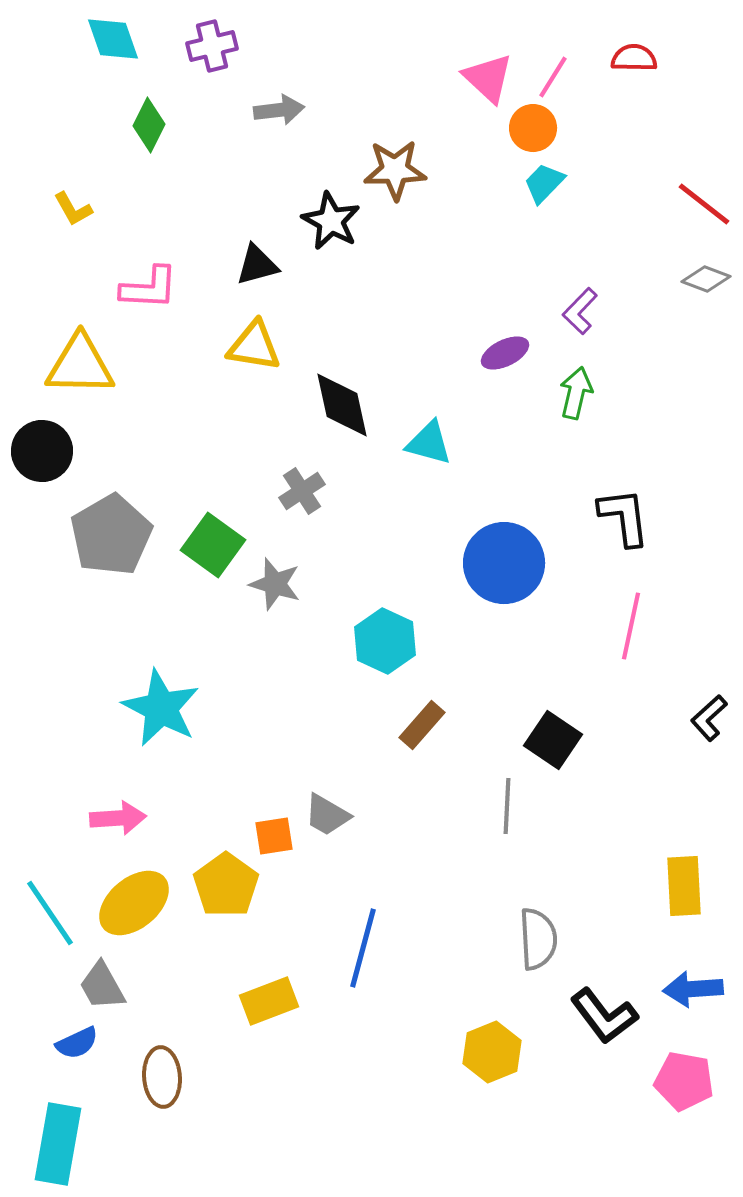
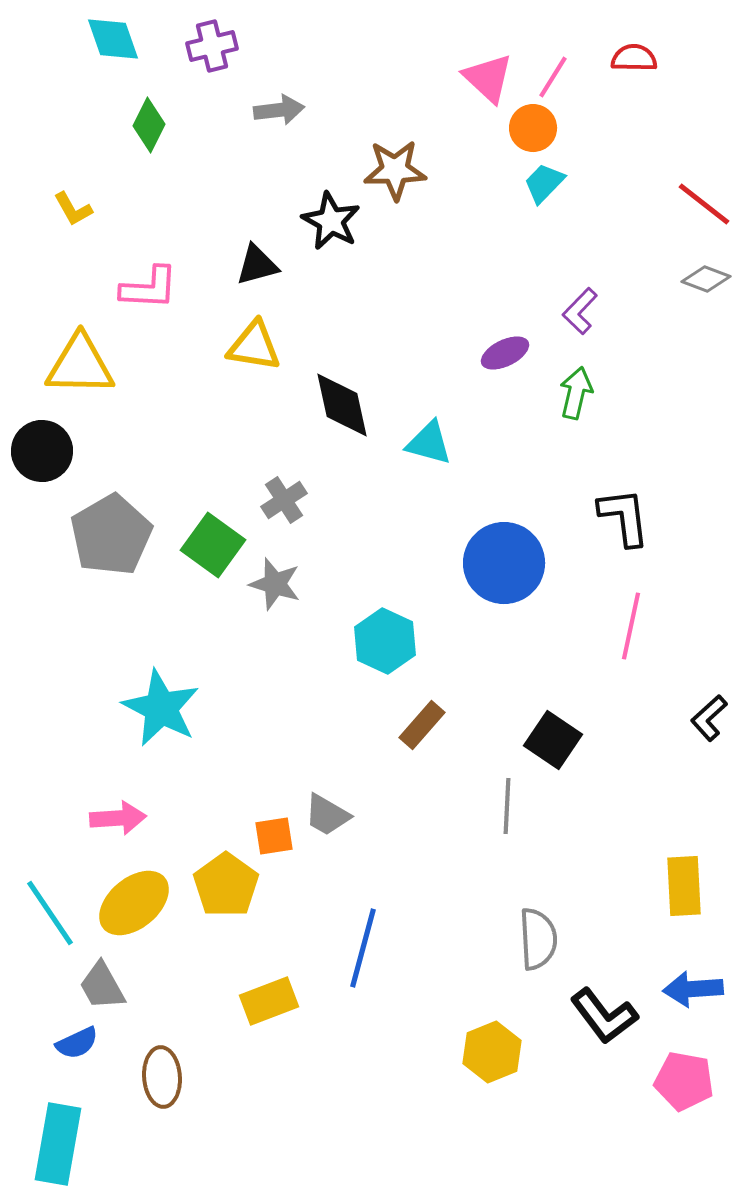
gray cross at (302, 491): moved 18 px left, 9 px down
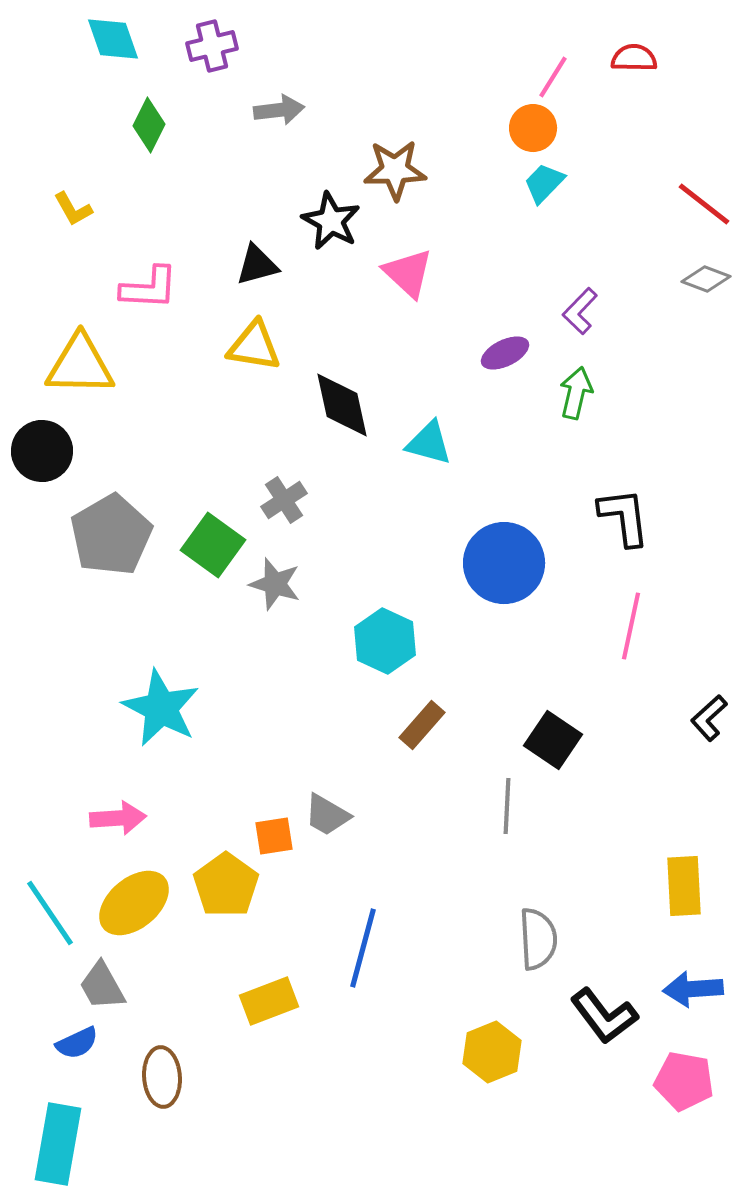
pink triangle at (488, 78): moved 80 px left, 195 px down
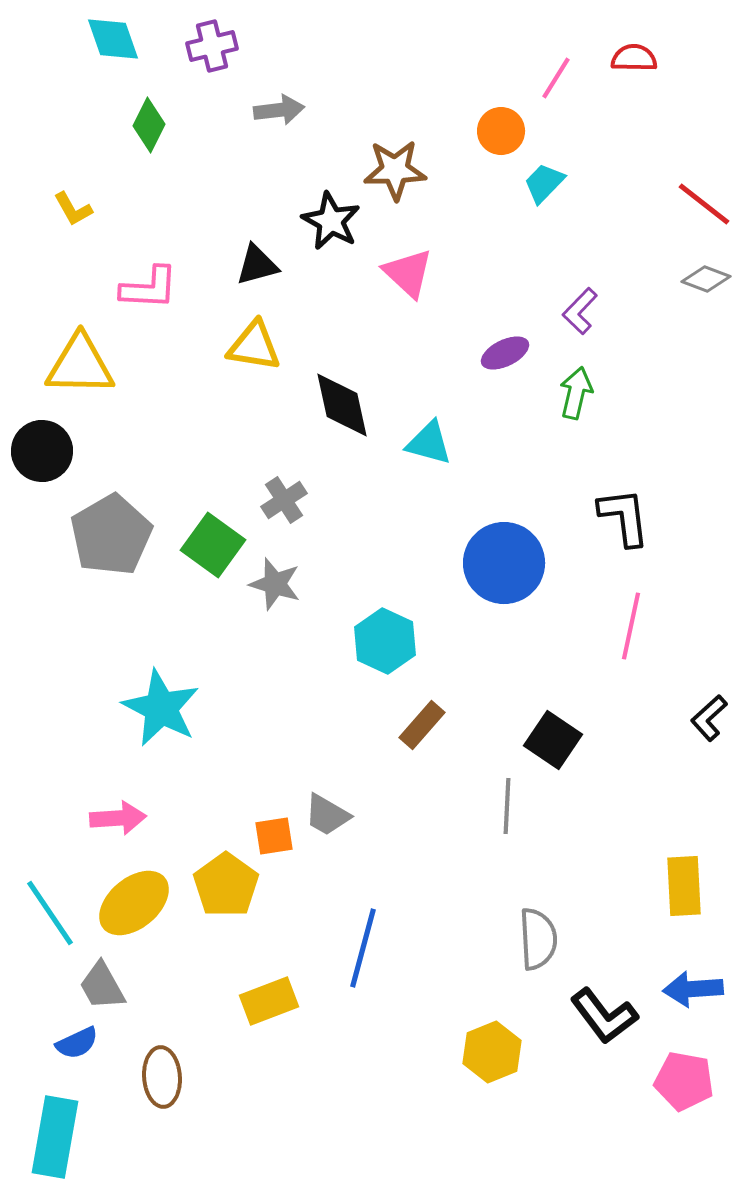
pink line at (553, 77): moved 3 px right, 1 px down
orange circle at (533, 128): moved 32 px left, 3 px down
cyan rectangle at (58, 1144): moved 3 px left, 7 px up
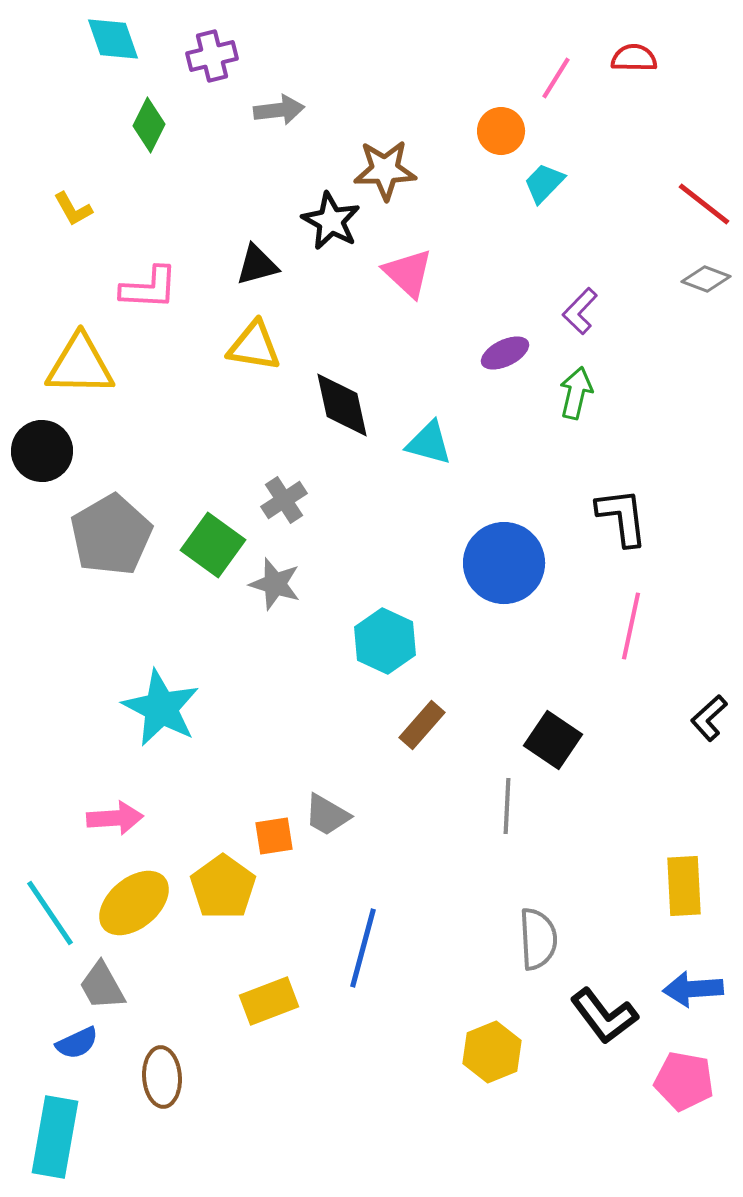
purple cross at (212, 46): moved 10 px down
brown star at (395, 170): moved 10 px left
black L-shape at (624, 517): moved 2 px left
pink arrow at (118, 818): moved 3 px left
yellow pentagon at (226, 885): moved 3 px left, 2 px down
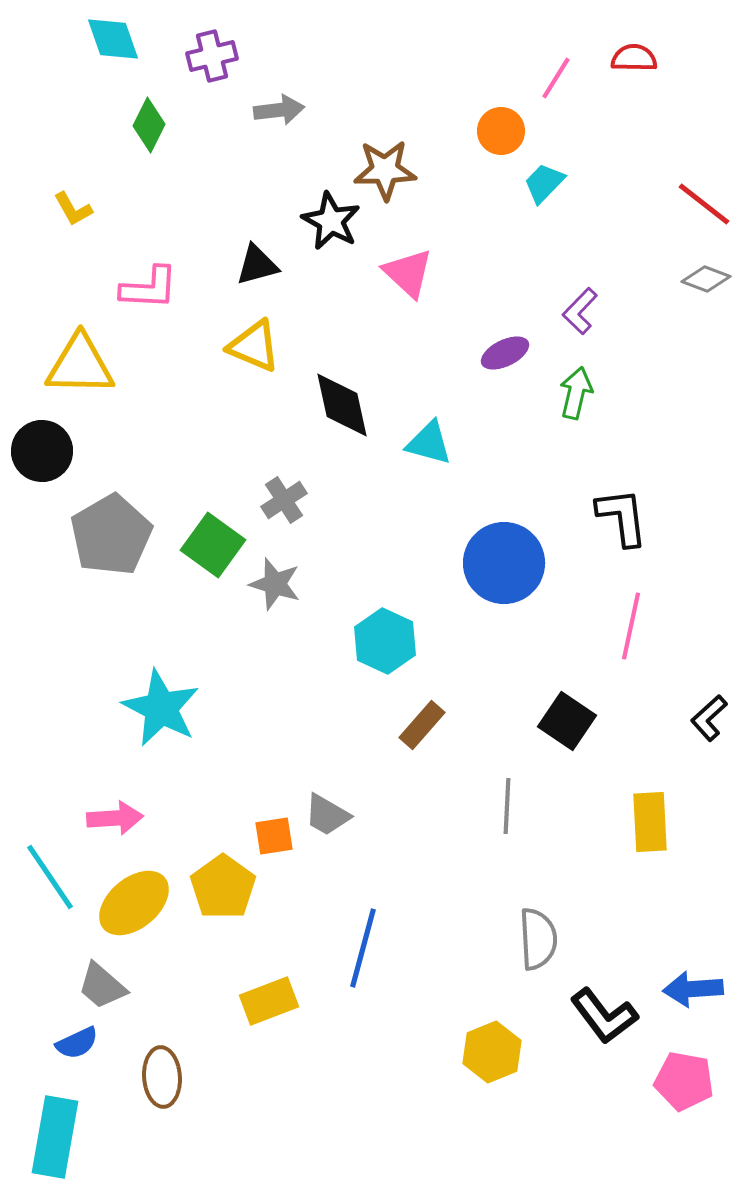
yellow triangle at (254, 346): rotated 14 degrees clockwise
black square at (553, 740): moved 14 px right, 19 px up
yellow rectangle at (684, 886): moved 34 px left, 64 px up
cyan line at (50, 913): moved 36 px up
gray trapezoid at (102, 986): rotated 20 degrees counterclockwise
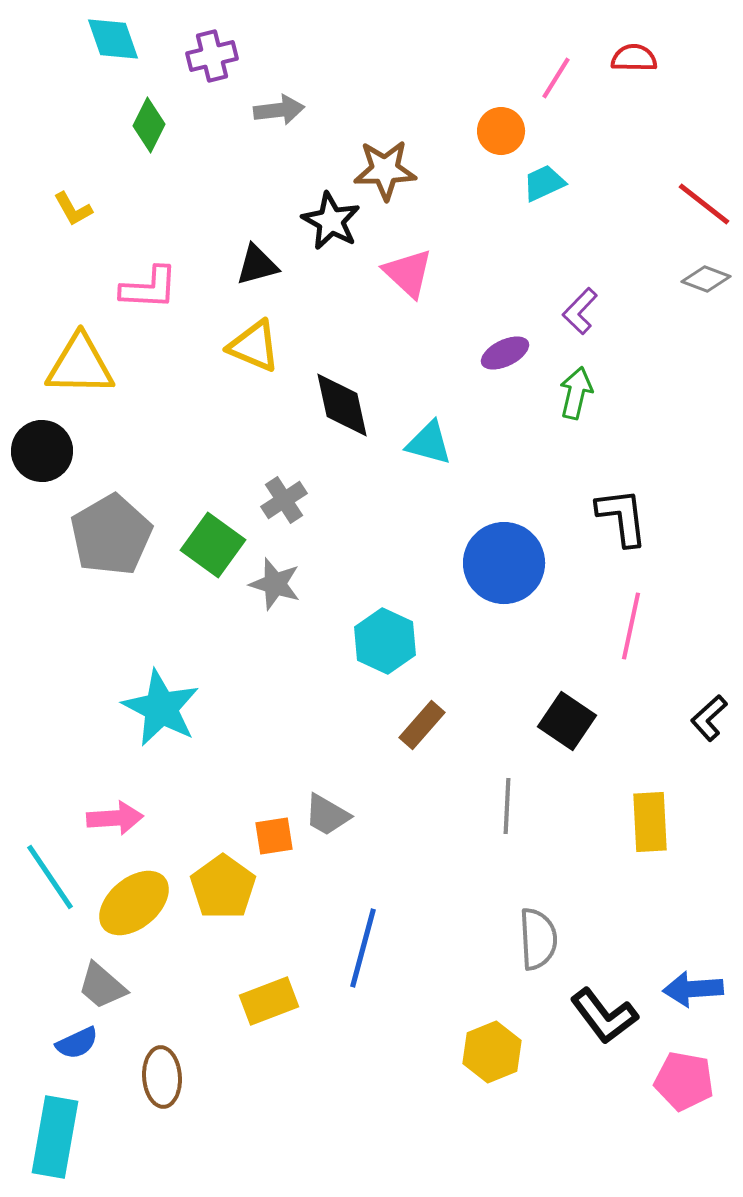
cyan trapezoid at (544, 183): rotated 21 degrees clockwise
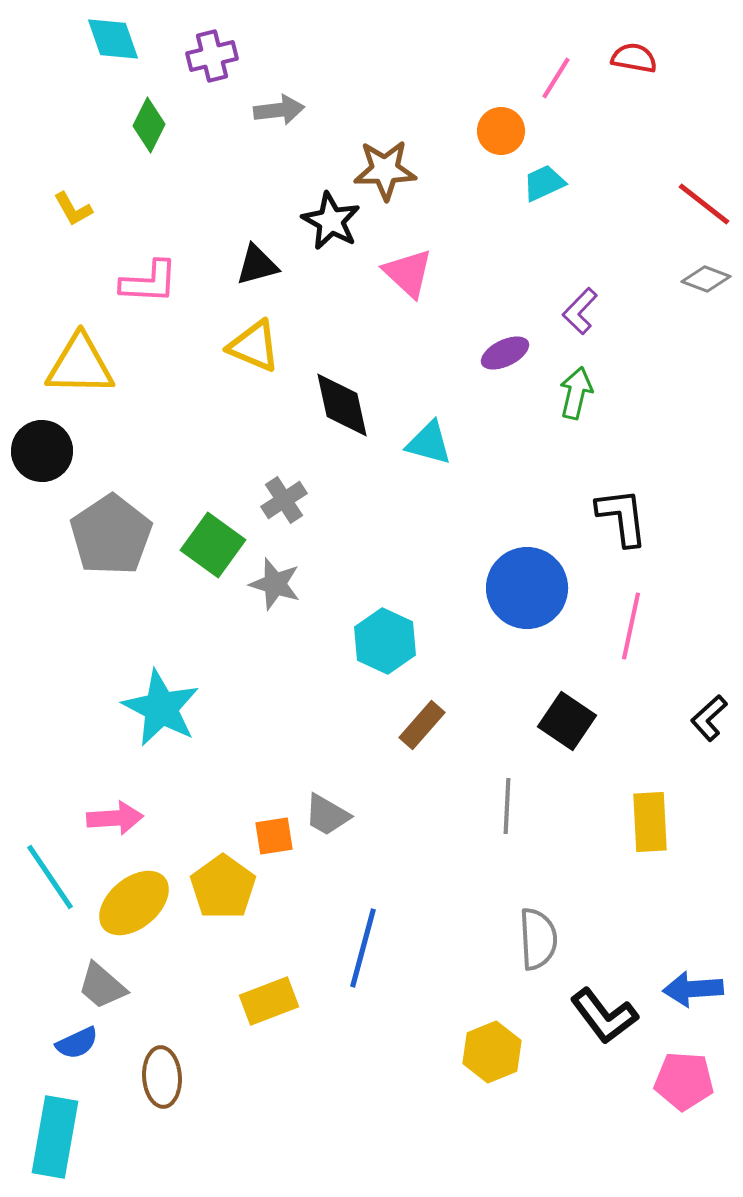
red semicircle at (634, 58): rotated 9 degrees clockwise
pink L-shape at (149, 288): moved 6 px up
gray pentagon at (111, 535): rotated 4 degrees counterclockwise
blue circle at (504, 563): moved 23 px right, 25 px down
pink pentagon at (684, 1081): rotated 6 degrees counterclockwise
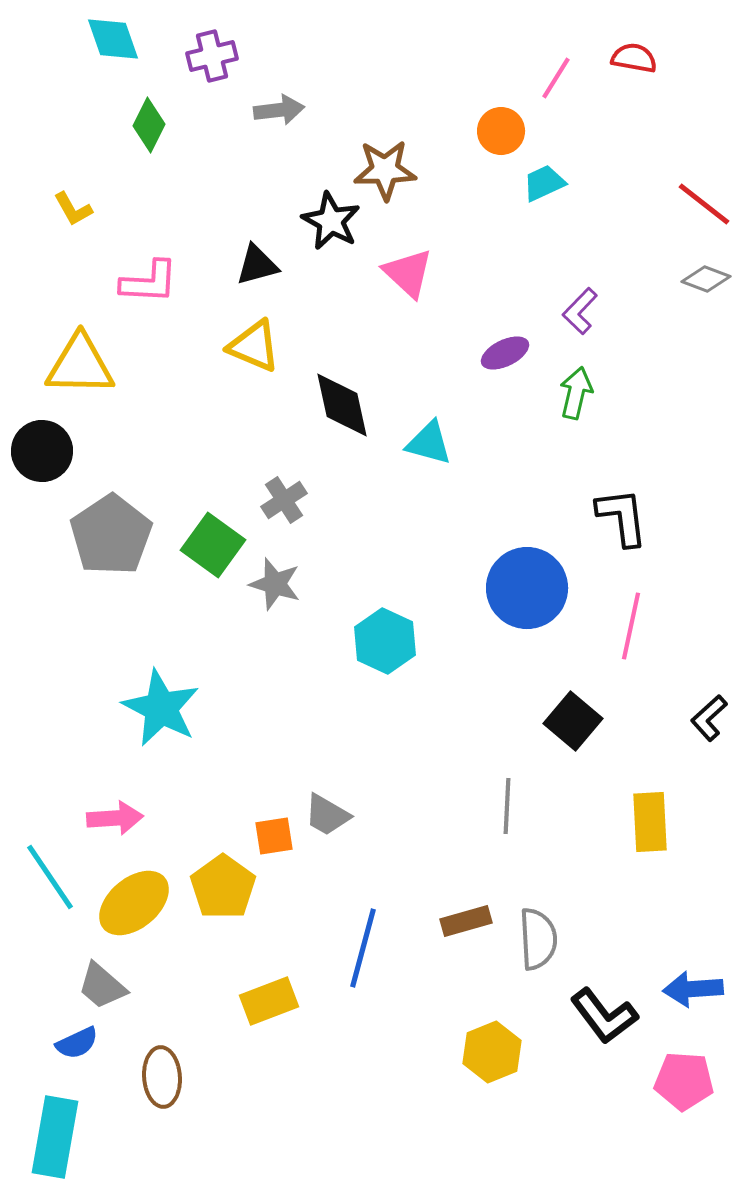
black square at (567, 721): moved 6 px right; rotated 6 degrees clockwise
brown rectangle at (422, 725): moved 44 px right, 196 px down; rotated 33 degrees clockwise
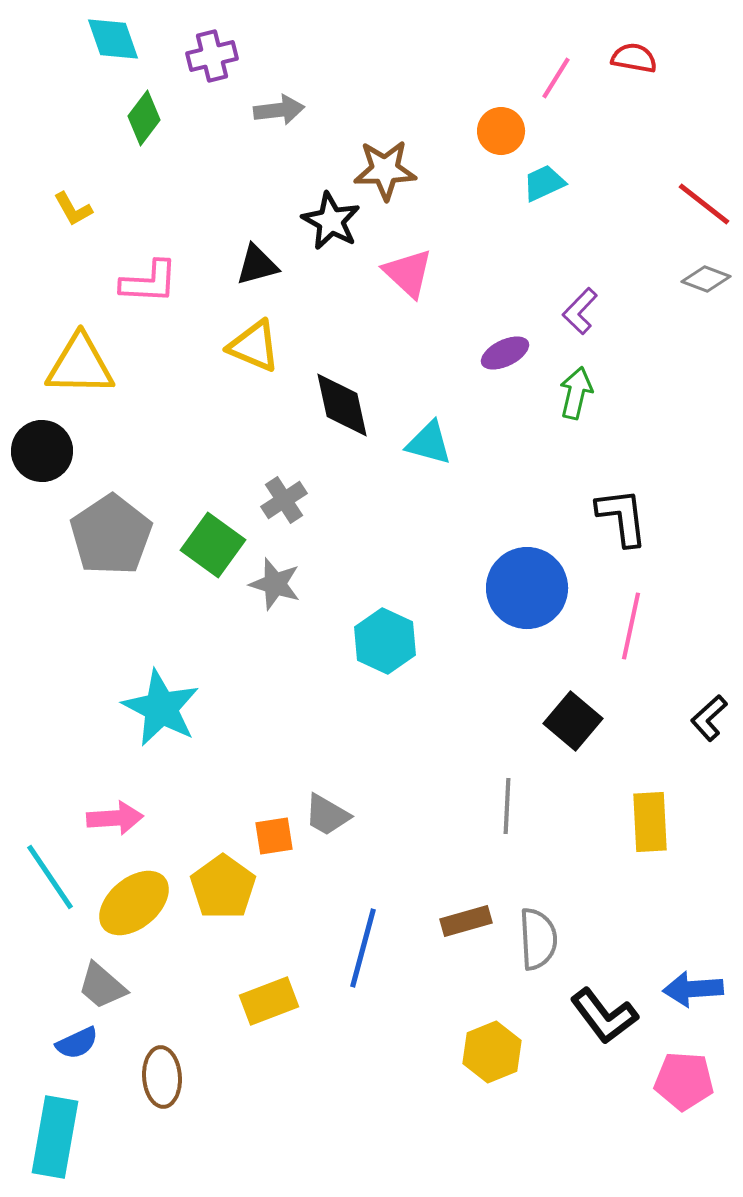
green diamond at (149, 125): moved 5 px left, 7 px up; rotated 10 degrees clockwise
